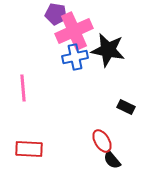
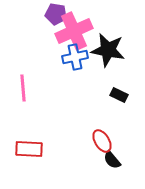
black rectangle: moved 7 px left, 12 px up
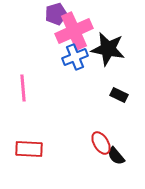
purple pentagon: rotated 25 degrees counterclockwise
black star: moved 1 px up
blue cross: rotated 10 degrees counterclockwise
red ellipse: moved 1 px left, 2 px down
black semicircle: moved 4 px right, 4 px up
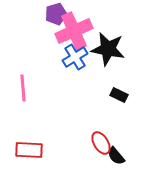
blue cross: rotated 10 degrees counterclockwise
red rectangle: moved 1 px down
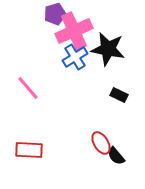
purple pentagon: moved 1 px left
pink line: moved 5 px right; rotated 36 degrees counterclockwise
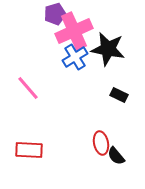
red ellipse: rotated 20 degrees clockwise
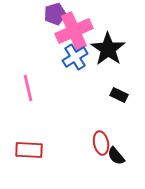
black star: rotated 24 degrees clockwise
pink line: rotated 28 degrees clockwise
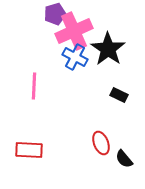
blue cross: rotated 30 degrees counterclockwise
pink line: moved 6 px right, 2 px up; rotated 16 degrees clockwise
red ellipse: rotated 10 degrees counterclockwise
black semicircle: moved 8 px right, 3 px down
